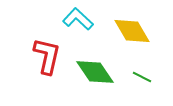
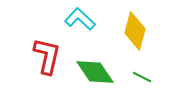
cyan L-shape: moved 2 px right
yellow diamond: moved 3 px right; rotated 45 degrees clockwise
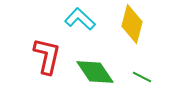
yellow diamond: moved 3 px left, 7 px up
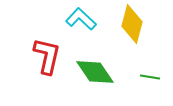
cyan L-shape: moved 1 px right
green line: moved 8 px right; rotated 18 degrees counterclockwise
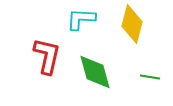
cyan L-shape: rotated 40 degrees counterclockwise
green diamond: rotated 18 degrees clockwise
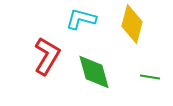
cyan L-shape: rotated 12 degrees clockwise
red L-shape: rotated 18 degrees clockwise
green diamond: moved 1 px left
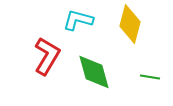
cyan L-shape: moved 3 px left, 1 px down
yellow diamond: moved 2 px left
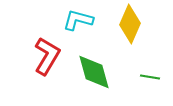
yellow diamond: rotated 9 degrees clockwise
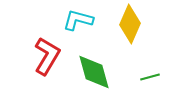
green line: rotated 24 degrees counterclockwise
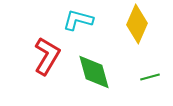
yellow diamond: moved 7 px right
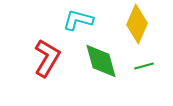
red L-shape: moved 2 px down
green diamond: moved 7 px right, 11 px up
green line: moved 6 px left, 11 px up
